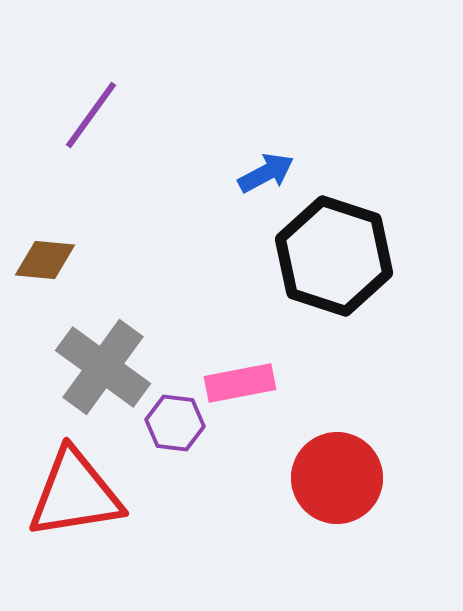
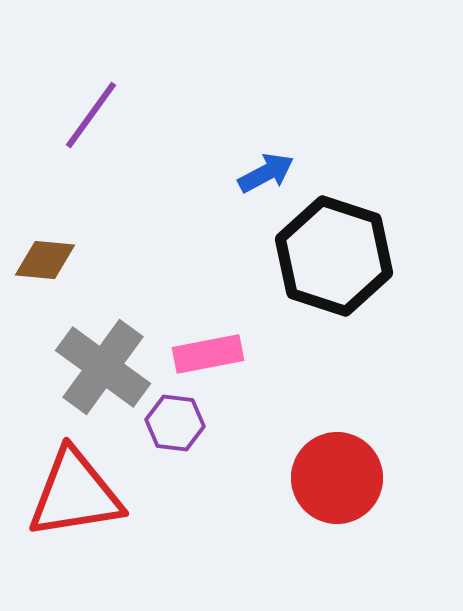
pink rectangle: moved 32 px left, 29 px up
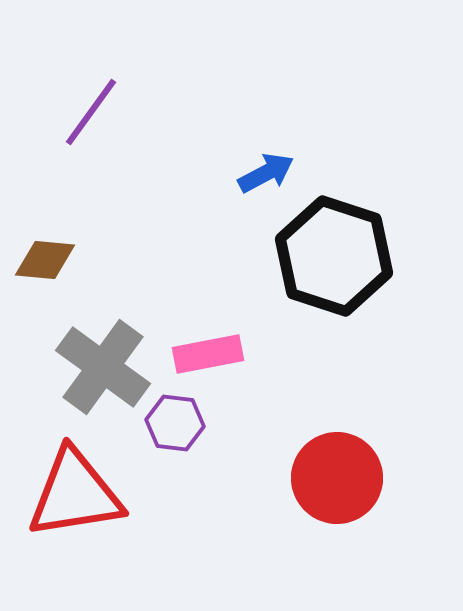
purple line: moved 3 px up
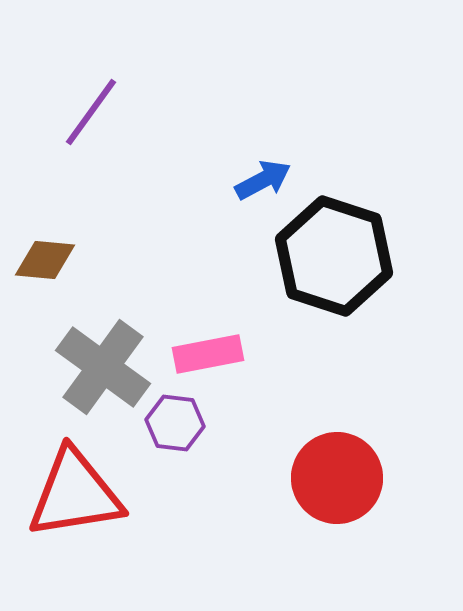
blue arrow: moved 3 px left, 7 px down
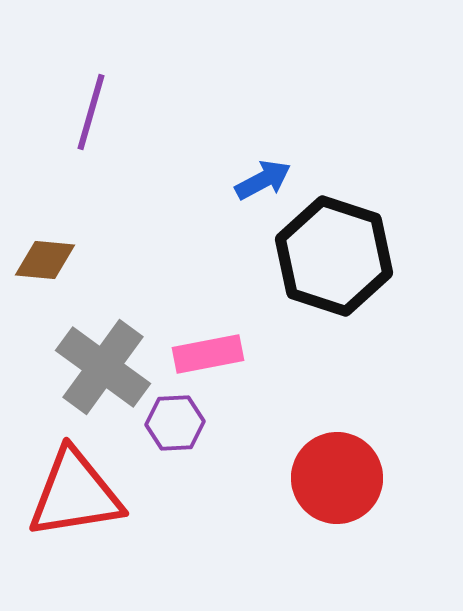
purple line: rotated 20 degrees counterclockwise
purple hexagon: rotated 10 degrees counterclockwise
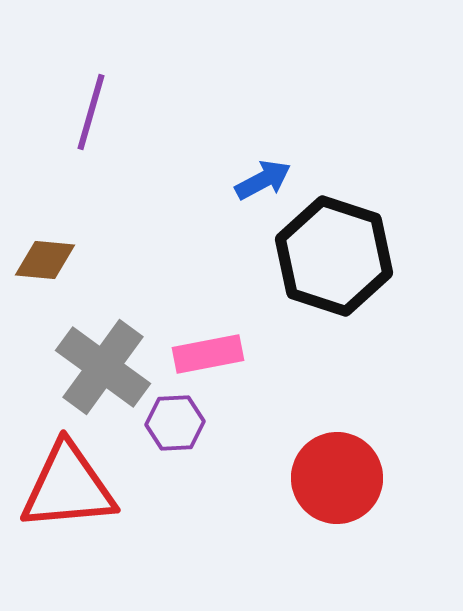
red triangle: moved 7 px left, 7 px up; rotated 4 degrees clockwise
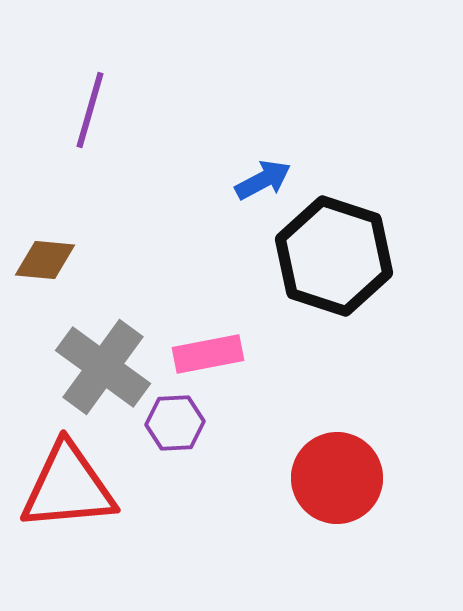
purple line: moved 1 px left, 2 px up
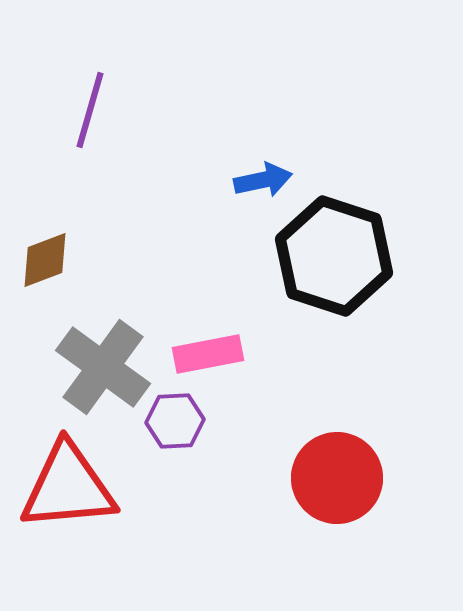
blue arrow: rotated 16 degrees clockwise
brown diamond: rotated 26 degrees counterclockwise
purple hexagon: moved 2 px up
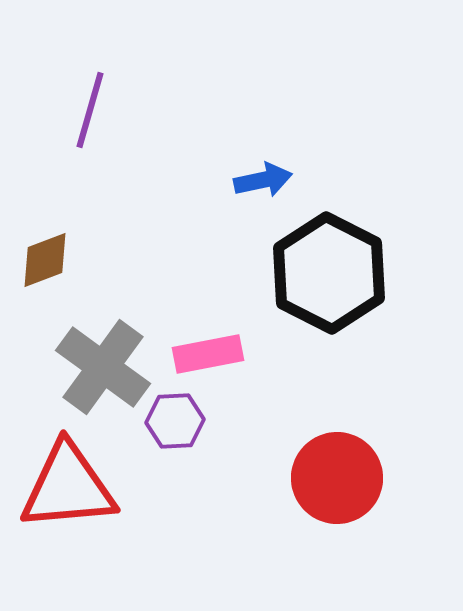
black hexagon: moved 5 px left, 17 px down; rotated 9 degrees clockwise
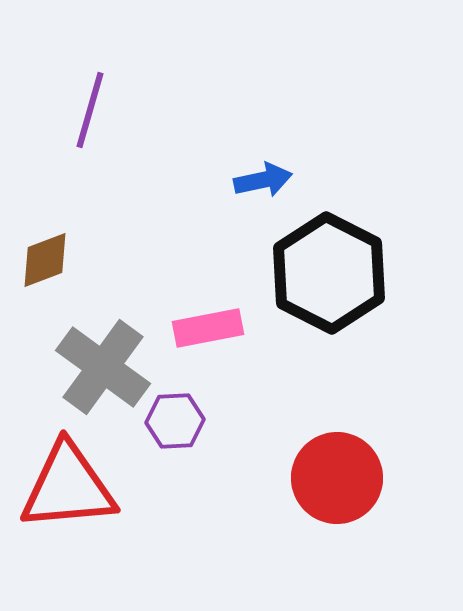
pink rectangle: moved 26 px up
